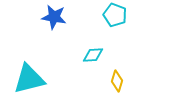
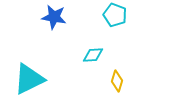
cyan triangle: rotated 12 degrees counterclockwise
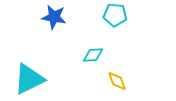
cyan pentagon: rotated 15 degrees counterclockwise
yellow diamond: rotated 35 degrees counterclockwise
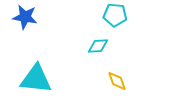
blue star: moved 29 px left
cyan diamond: moved 5 px right, 9 px up
cyan triangle: moved 7 px right; rotated 32 degrees clockwise
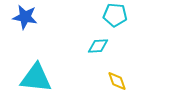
cyan triangle: moved 1 px up
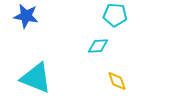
blue star: moved 1 px right, 1 px up
cyan triangle: rotated 16 degrees clockwise
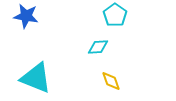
cyan pentagon: rotated 30 degrees clockwise
cyan diamond: moved 1 px down
yellow diamond: moved 6 px left
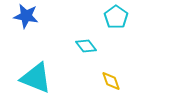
cyan pentagon: moved 1 px right, 2 px down
cyan diamond: moved 12 px left, 1 px up; rotated 55 degrees clockwise
